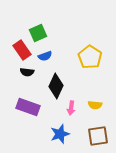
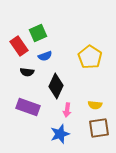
red rectangle: moved 3 px left, 4 px up
pink arrow: moved 4 px left, 2 px down
brown square: moved 1 px right, 8 px up
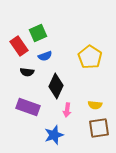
blue star: moved 6 px left, 1 px down
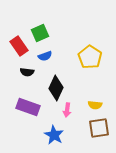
green square: moved 2 px right
black diamond: moved 2 px down
blue star: rotated 24 degrees counterclockwise
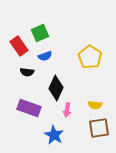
purple rectangle: moved 1 px right, 1 px down
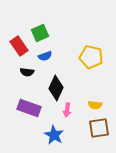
yellow pentagon: moved 1 px right; rotated 20 degrees counterclockwise
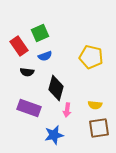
black diamond: rotated 10 degrees counterclockwise
blue star: rotated 30 degrees clockwise
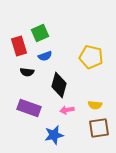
red rectangle: rotated 18 degrees clockwise
black diamond: moved 3 px right, 3 px up
pink arrow: rotated 72 degrees clockwise
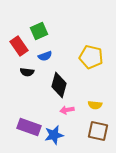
green square: moved 1 px left, 2 px up
red rectangle: rotated 18 degrees counterclockwise
purple rectangle: moved 19 px down
brown square: moved 1 px left, 3 px down; rotated 20 degrees clockwise
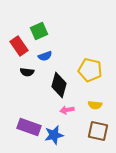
yellow pentagon: moved 1 px left, 13 px down
